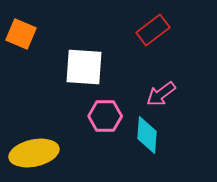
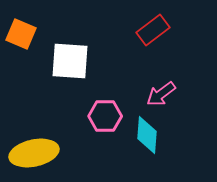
white square: moved 14 px left, 6 px up
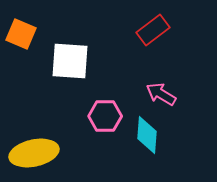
pink arrow: rotated 68 degrees clockwise
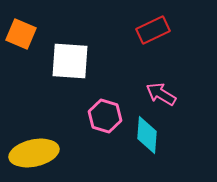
red rectangle: rotated 12 degrees clockwise
pink hexagon: rotated 16 degrees clockwise
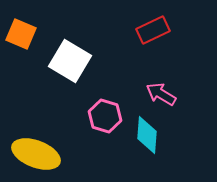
white square: rotated 27 degrees clockwise
yellow ellipse: moved 2 px right, 1 px down; rotated 33 degrees clockwise
